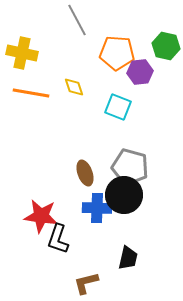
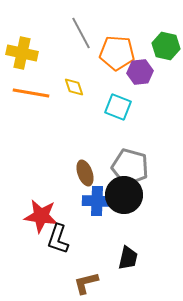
gray line: moved 4 px right, 13 px down
blue cross: moved 7 px up
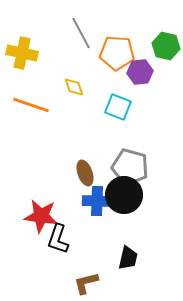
orange line: moved 12 px down; rotated 9 degrees clockwise
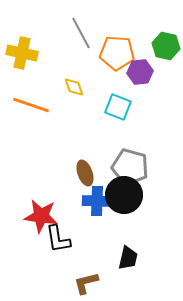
black L-shape: rotated 28 degrees counterclockwise
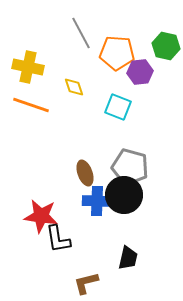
yellow cross: moved 6 px right, 14 px down
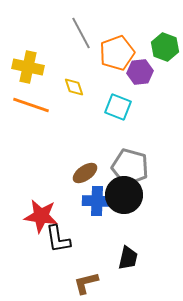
green hexagon: moved 1 px left, 1 px down; rotated 8 degrees clockwise
orange pentagon: rotated 24 degrees counterclockwise
brown ellipse: rotated 75 degrees clockwise
